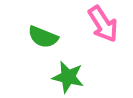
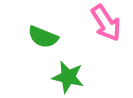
pink arrow: moved 3 px right, 1 px up
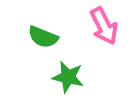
pink arrow: moved 2 px left, 3 px down; rotated 6 degrees clockwise
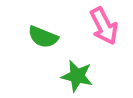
green star: moved 9 px right, 1 px up
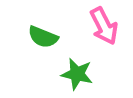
green star: moved 2 px up
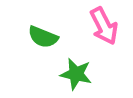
green star: moved 1 px left
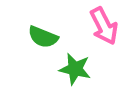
green star: moved 1 px left, 5 px up
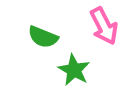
green star: moved 1 px left, 1 px down; rotated 16 degrees clockwise
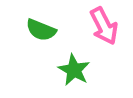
green semicircle: moved 2 px left, 7 px up
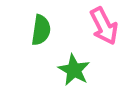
green semicircle: rotated 104 degrees counterclockwise
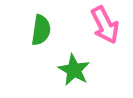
pink arrow: moved 1 px right, 1 px up
